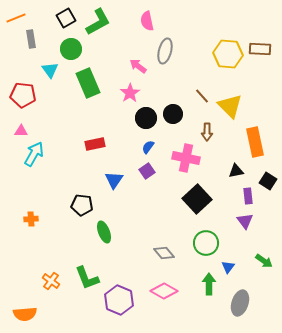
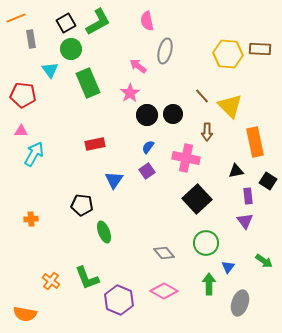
black square at (66, 18): moved 5 px down
black circle at (146, 118): moved 1 px right, 3 px up
orange semicircle at (25, 314): rotated 15 degrees clockwise
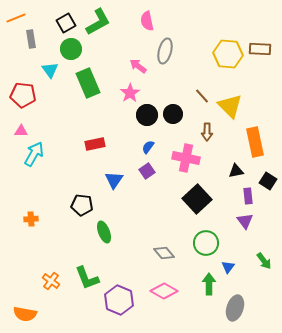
green arrow at (264, 261): rotated 18 degrees clockwise
gray ellipse at (240, 303): moved 5 px left, 5 px down
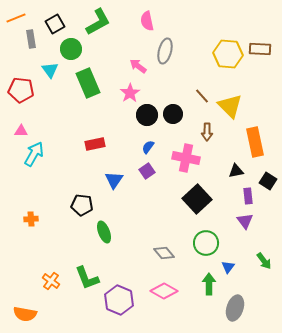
black square at (66, 23): moved 11 px left, 1 px down
red pentagon at (23, 95): moved 2 px left, 5 px up
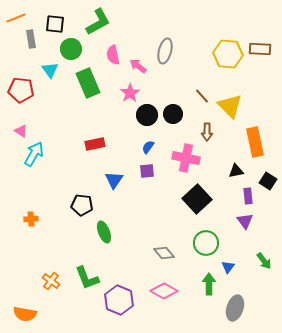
pink semicircle at (147, 21): moved 34 px left, 34 px down
black square at (55, 24): rotated 36 degrees clockwise
pink triangle at (21, 131): rotated 32 degrees clockwise
purple square at (147, 171): rotated 28 degrees clockwise
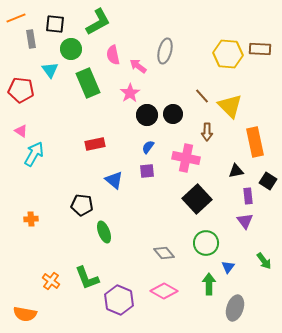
blue triangle at (114, 180): rotated 24 degrees counterclockwise
